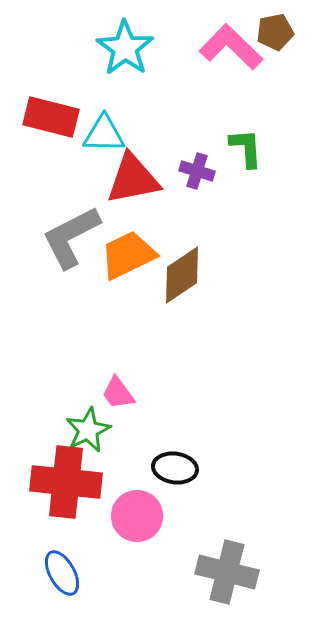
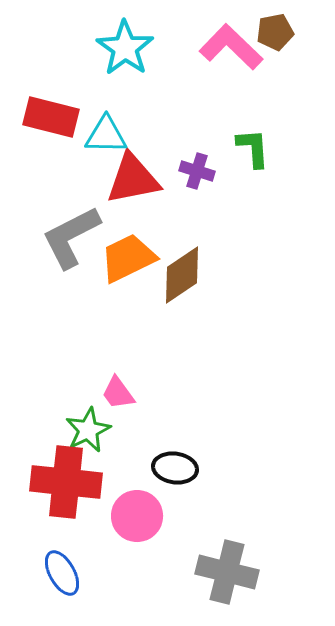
cyan triangle: moved 2 px right, 1 px down
green L-shape: moved 7 px right
orange trapezoid: moved 3 px down
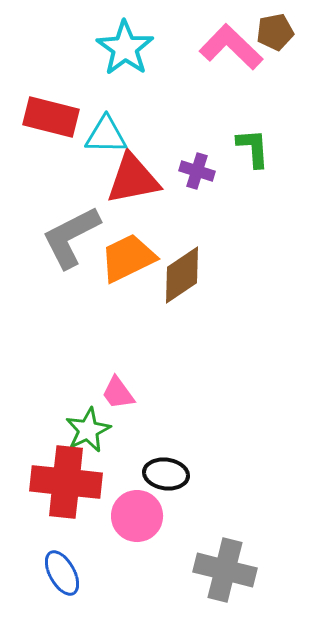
black ellipse: moved 9 px left, 6 px down
gray cross: moved 2 px left, 2 px up
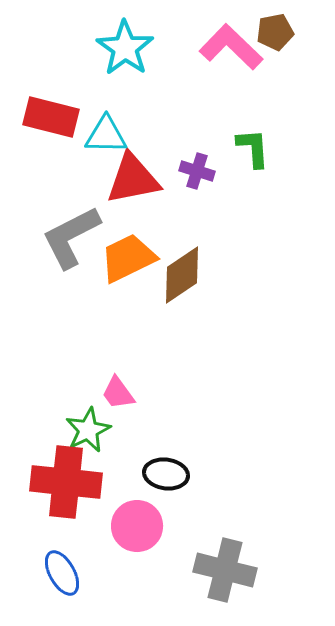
pink circle: moved 10 px down
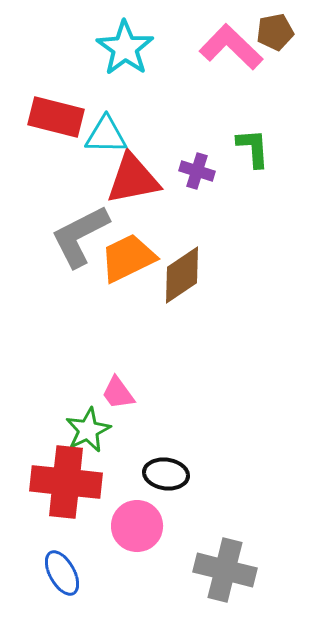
red rectangle: moved 5 px right
gray L-shape: moved 9 px right, 1 px up
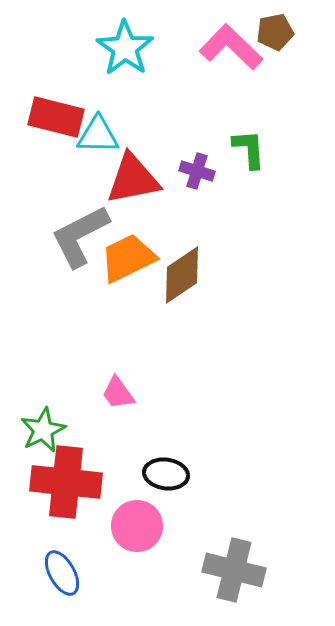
cyan triangle: moved 8 px left
green L-shape: moved 4 px left, 1 px down
green star: moved 45 px left
gray cross: moved 9 px right
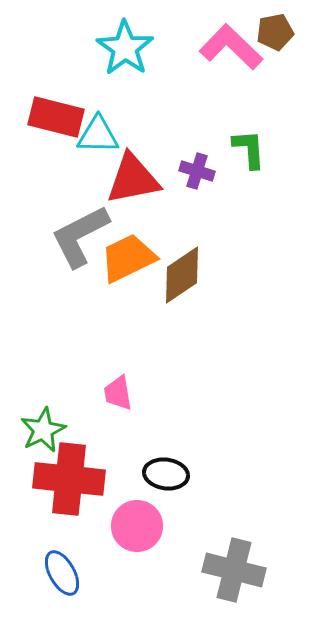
pink trapezoid: rotated 27 degrees clockwise
red cross: moved 3 px right, 3 px up
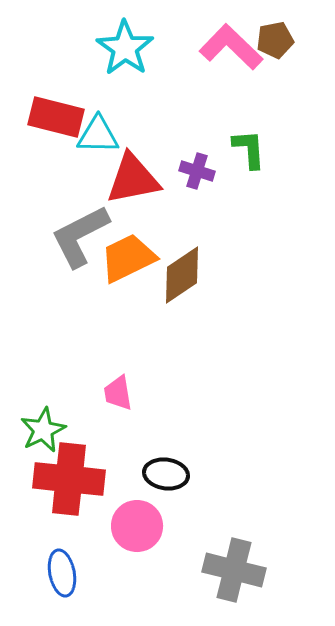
brown pentagon: moved 8 px down
blue ellipse: rotated 18 degrees clockwise
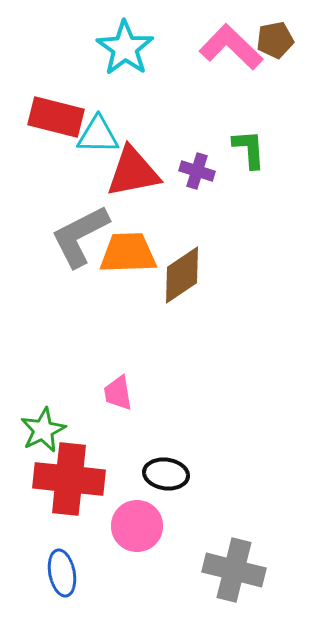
red triangle: moved 7 px up
orange trapezoid: moved 5 px up; rotated 24 degrees clockwise
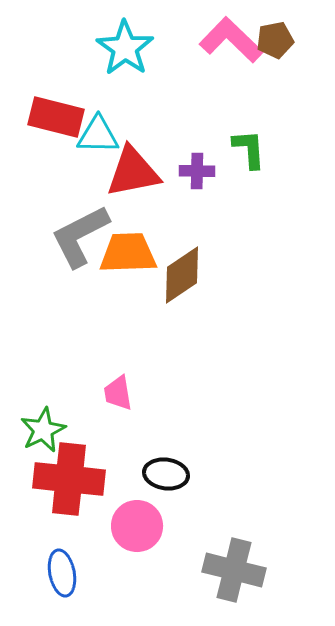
pink L-shape: moved 7 px up
purple cross: rotated 16 degrees counterclockwise
